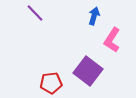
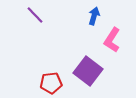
purple line: moved 2 px down
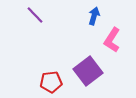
purple square: rotated 16 degrees clockwise
red pentagon: moved 1 px up
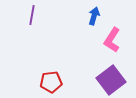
purple line: moved 3 px left; rotated 54 degrees clockwise
purple square: moved 23 px right, 9 px down
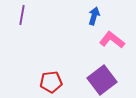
purple line: moved 10 px left
pink L-shape: rotated 95 degrees clockwise
purple square: moved 9 px left
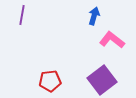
red pentagon: moved 1 px left, 1 px up
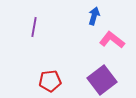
purple line: moved 12 px right, 12 px down
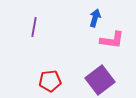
blue arrow: moved 1 px right, 2 px down
pink L-shape: rotated 150 degrees clockwise
purple square: moved 2 px left
